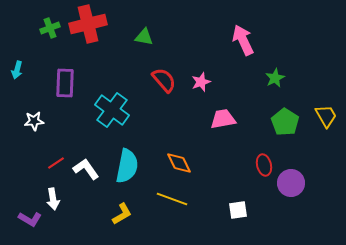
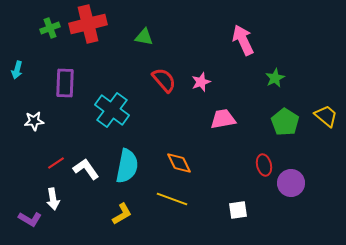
yellow trapezoid: rotated 20 degrees counterclockwise
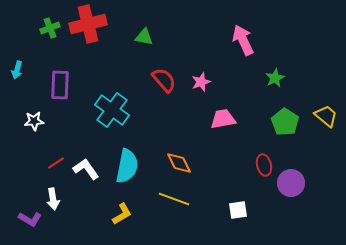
purple rectangle: moved 5 px left, 2 px down
yellow line: moved 2 px right
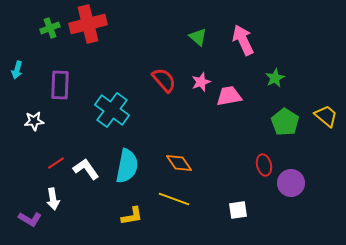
green triangle: moved 54 px right; rotated 30 degrees clockwise
pink trapezoid: moved 6 px right, 23 px up
orange diamond: rotated 8 degrees counterclockwise
yellow L-shape: moved 10 px right, 2 px down; rotated 20 degrees clockwise
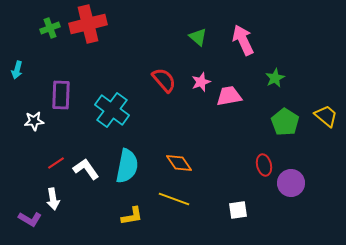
purple rectangle: moved 1 px right, 10 px down
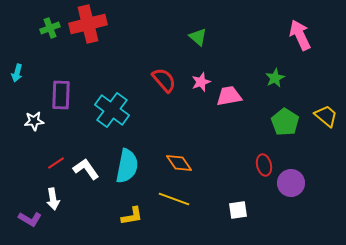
pink arrow: moved 57 px right, 5 px up
cyan arrow: moved 3 px down
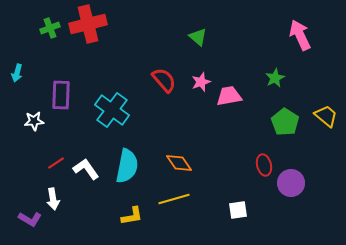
yellow line: rotated 36 degrees counterclockwise
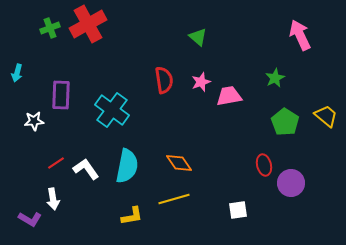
red cross: rotated 15 degrees counterclockwise
red semicircle: rotated 32 degrees clockwise
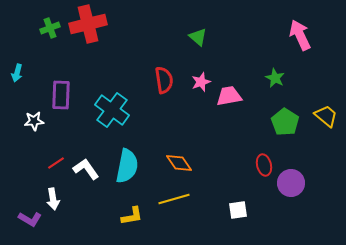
red cross: rotated 15 degrees clockwise
green star: rotated 18 degrees counterclockwise
